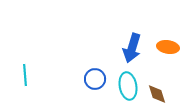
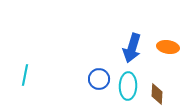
cyan line: rotated 15 degrees clockwise
blue circle: moved 4 px right
cyan ellipse: rotated 12 degrees clockwise
brown diamond: rotated 20 degrees clockwise
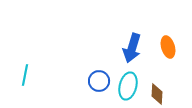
orange ellipse: rotated 65 degrees clockwise
blue circle: moved 2 px down
cyan ellipse: rotated 12 degrees clockwise
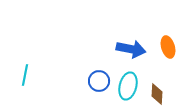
blue arrow: moved 1 px left, 1 px down; rotated 96 degrees counterclockwise
